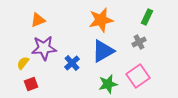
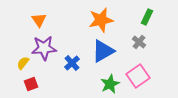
orange triangle: moved 1 px right; rotated 42 degrees counterclockwise
gray cross: rotated 24 degrees counterclockwise
green star: moved 2 px right; rotated 12 degrees counterclockwise
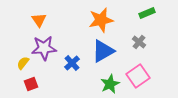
green rectangle: moved 4 px up; rotated 42 degrees clockwise
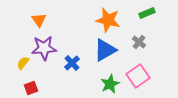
orange star: moved 7 px right; rotated 25 degrees clockwise
blue triangle: moved 2 px right, 1 px up
red square: moved 4 px down
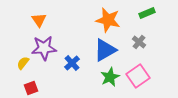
green star: moved 7 px up
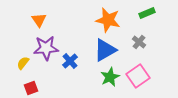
purple star: moved 2 px right
blue cross: moved 2 px left, 2 px up
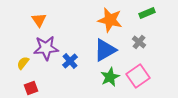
orange star: moved 2 px right
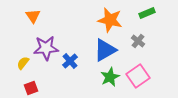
orange triangle: moved 6 px left, 4 px up
gray cross: moved 1 px left, 1 px up
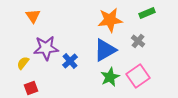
orange star: rotated 20 degrees counterclockwise
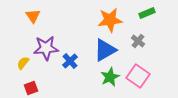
pink square: rotated 20 degrees counterclockwise
